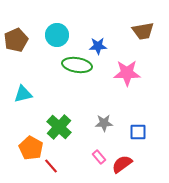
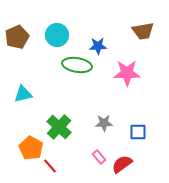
brown pentagon: moved 1 px right, 3 px up
red line: moved 1 px left
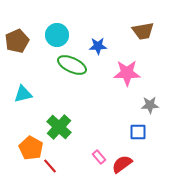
brown pentagon: moved 4 px down
green ellipse: moved 5 px left; rotated 16 degrees clockwise
gray star: moved 46 px right, 18 px up
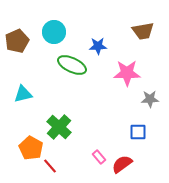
cyan circle: moved 3 px left, 3 px up
gray star: moved 6 px up
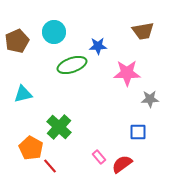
green ellipse: rotated 44 degrees counterclockwise
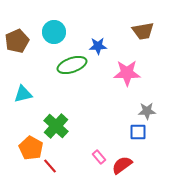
gray star: moved 3 px left, 12 px down
green cross: moved 3 px left, 1 px up
red semicircle: moved 1 px down
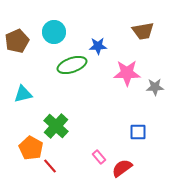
gray star: moved 8 px right, 24 px up
red semicircle: moved 3 px down
